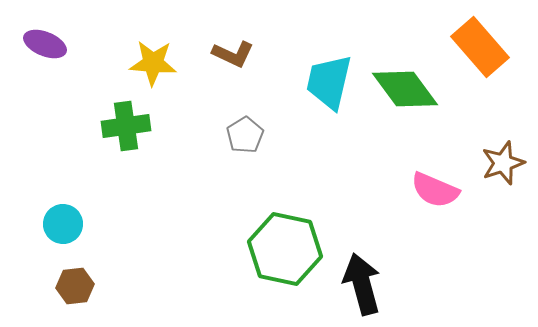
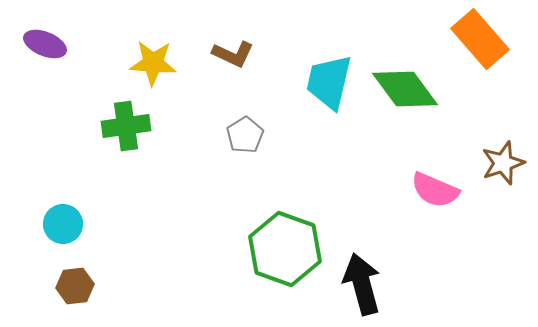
orange rectangle: moved 8 px up
green hexagon: rotated 8 degrees clockwise
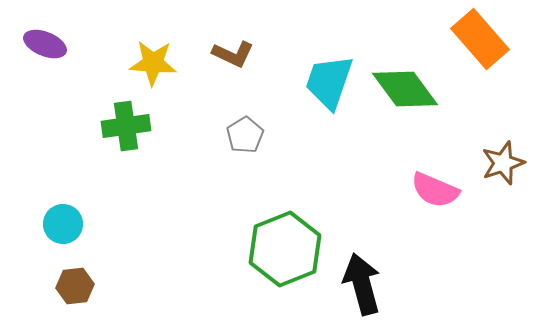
cyan trapezoid: rotated 6 degrees clockwise
green hexagon: rotated 18 degrees clockwise
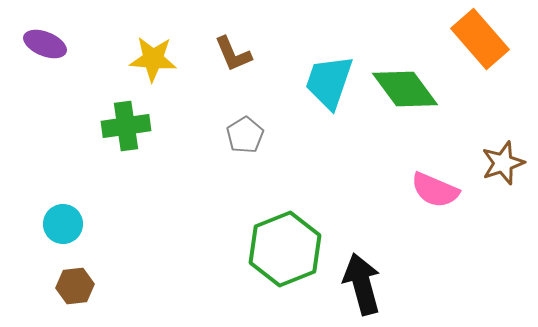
brown L-shape: rotated 42 degrees clockwise
yellow star: moved 4 px up
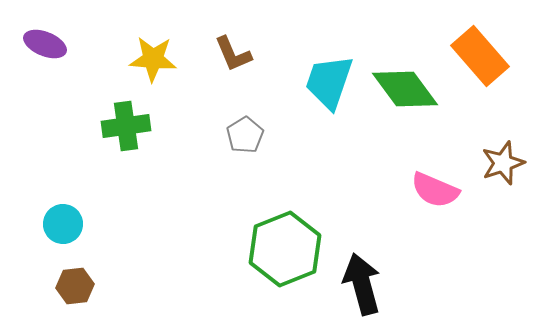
orange rectangle: moved 17 px down
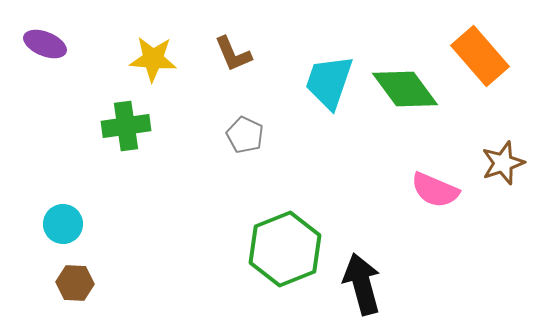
gray pentagon: rotated 15 degrees counterclockwise
brown hexagon: moved 3 px up; rotated 9 degrees clockwise
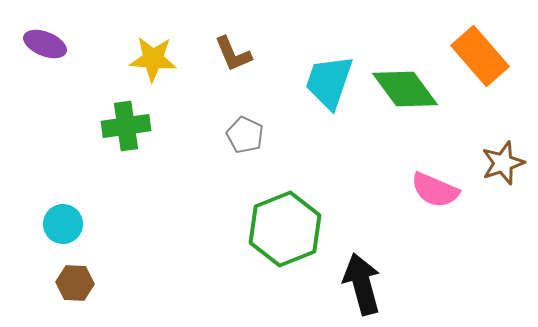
green hexagon: moved 20 px up
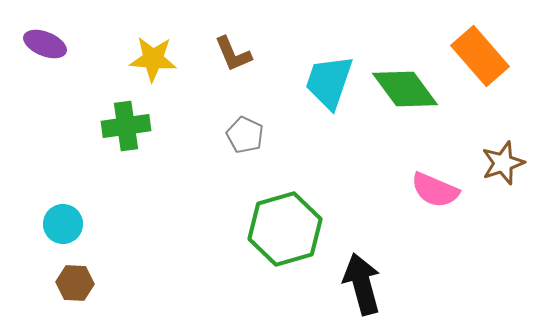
green hexagon: rotated 6 degrees clockwise
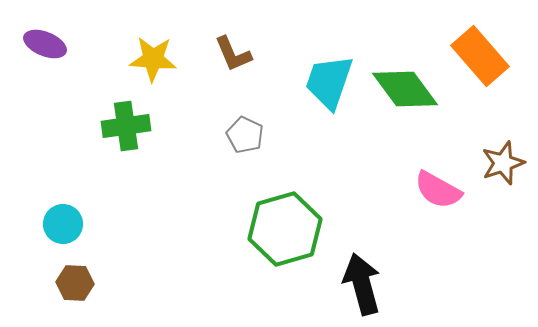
pink semicircle: moved 3 px right; rotated 6 degrees clockwise
